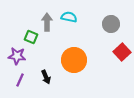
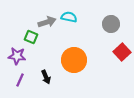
gray arrow: rotated 72 degrees clockwise
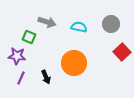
cyan semicircle: moved 10 px right, 10 px down
gray arrow: rotated 36 degrees clockwise
green square: moved 2 px left
orange circle: moved 3 px down
purple line: moved 1 px right, 2 px up
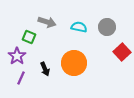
gray circle: moved 4 px left, 3 px down
purple star: rotated 30 degrees clockwise
black arrow: moved 1 px left, 8 px up
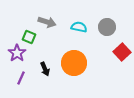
purple star: moved 3 px up
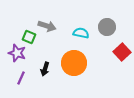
gray arrow: moved 4 px down
cyan semicircle: moved 2 px right, 6 px down
purple star: rotated 18 degrees counterclockwise
black arrow: rotated 40 degrees clockwise
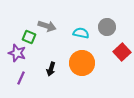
orange circle: moved 8 px right
black arrow: moved 6 px right
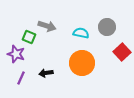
purple star: moved 1 px left, 1 px down
black arrow: moved 5 px left, 4 px down; rotated 64 degrees clockwise
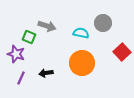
gray circle: moved 4 px left, 4 px up
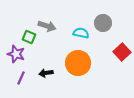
orange circle: moved 4 px left
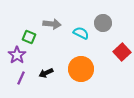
gray arrow: moved 5 px right, 2 px up; rotated 12 degrees counterclockwise
cyan semicircle: rotated 14 degrees clockwise
purple star: moved 1 px right, 1 px down; rotated 18 degrees clockwise
orange circle: moved 3 px right, 6 px down
black arrow: rotated 16 degrees counterclockwise
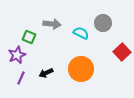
purple star: rotated 12 degrees clockwise
